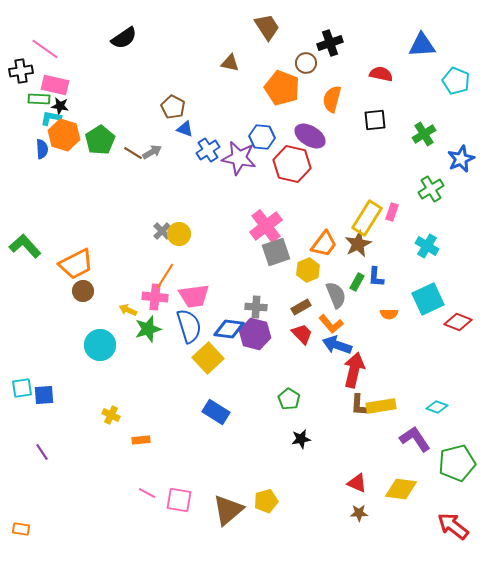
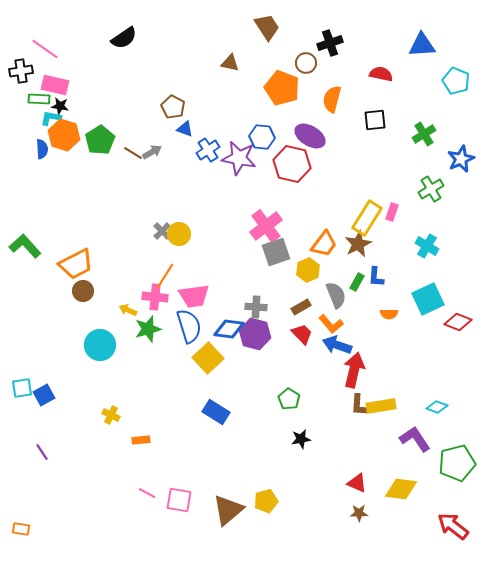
blue square at (44, 395): rotated 25 degrees counterclockwise
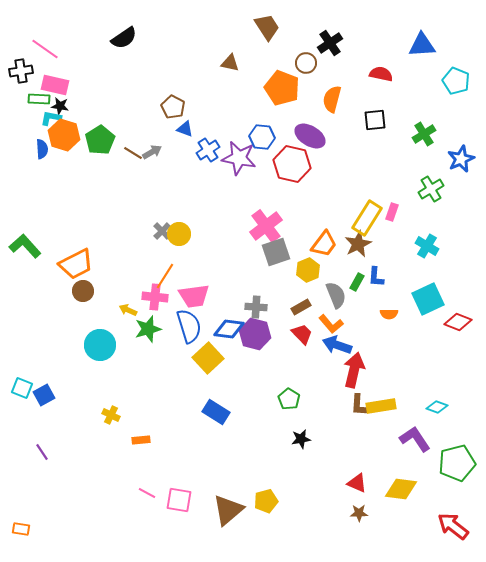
black cross at (330, 43): rotated 15 degrees counterclockwise
cyan square at (22, 388): rotated 30 degrees clockwise
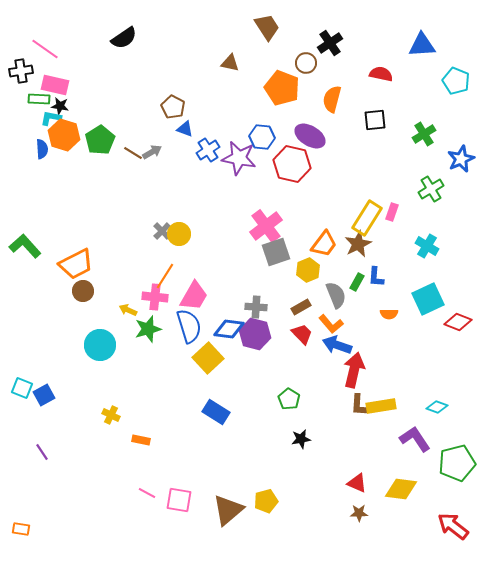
pink trapezoid at (194, 296): rotated 52 degrees counterclockwise
orange rectangle at (141, 440): rotated 18 degrees clockwise
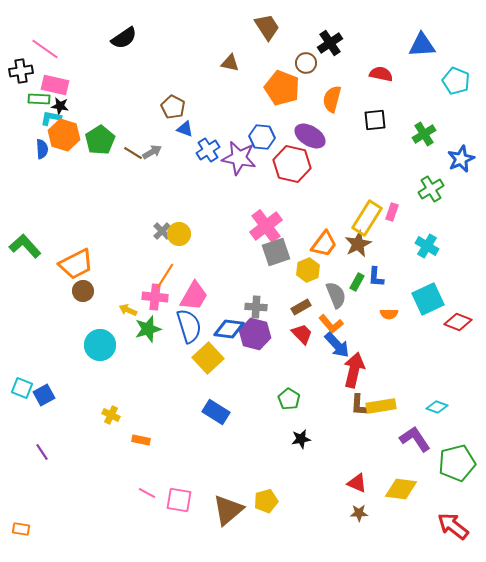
blue arrow at (337, 345): rotated 152 degrees counterclockwise
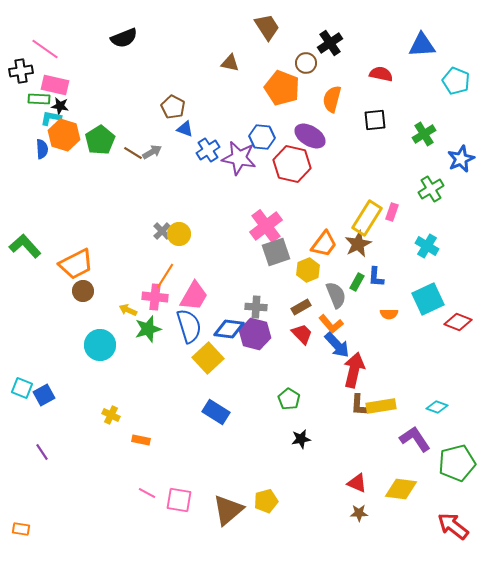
black semicircle at (124, 38): rotated 12 degrees clockwise
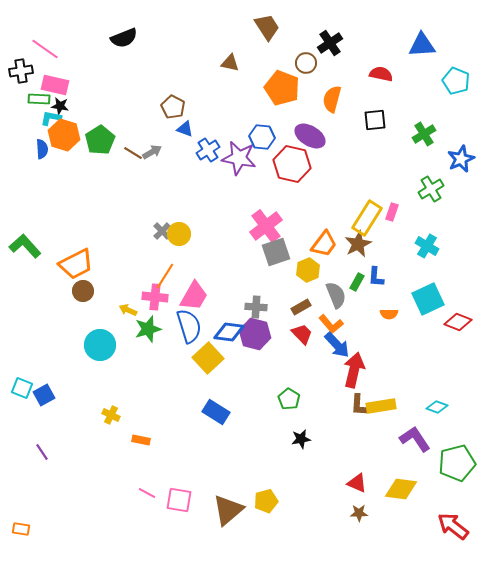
blue diamond at (229, 329): moved 3 px down
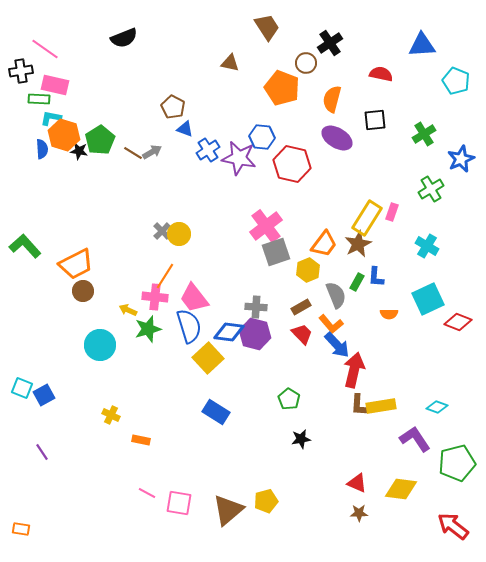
black star at (60, 106): moved 19 px right, 45 px down
purple ellipse at (310, 136): moved 27 px right, 2 px down
pink trapezoid at (194, 296): moved 2 px down; rotated 112 degrees clockwise
pink square at (179, 500): moved 3 px down
